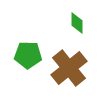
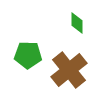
brown cross: moved 2 px down
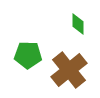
green diamond: moved 1 px right, 1 px down
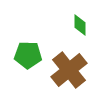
green diamond: moved 2 px right, 1 px down
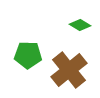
green diamond: rotated 60 degrees counterclockwise
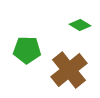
green pentagon: moved 1 px left, 5 px up
